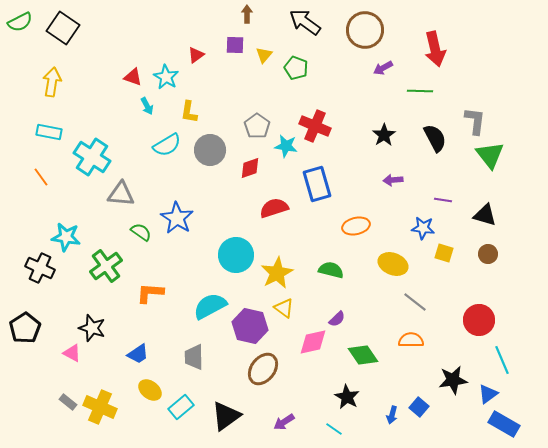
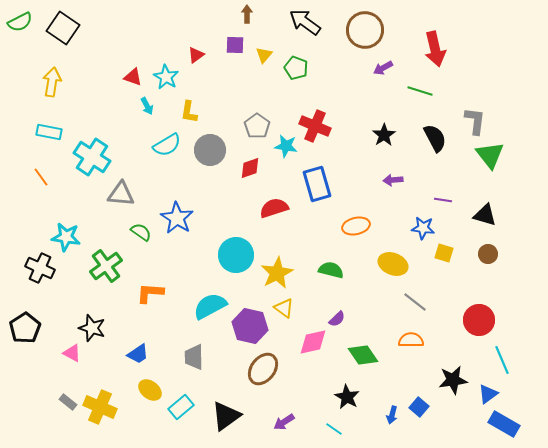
green line at (420, 91): rotated 15 degrees clockwise
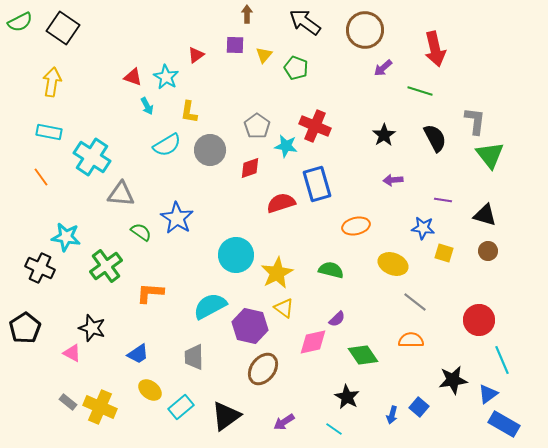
purple arrow at (383, 68): rotated 12 degrees counterclockwise
red semicircle at (274, 208): moved 7 px right, 5 px up
brown circle at (488, 254): moved 3 px up
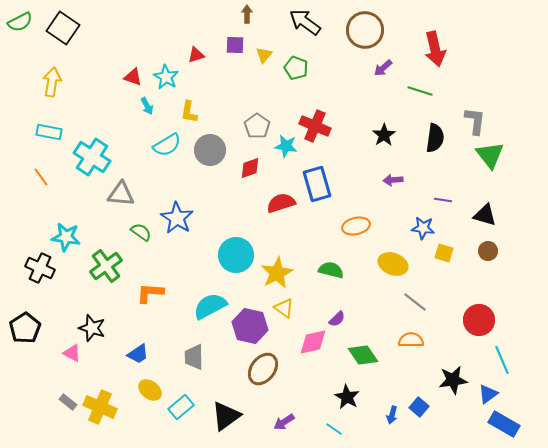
red triangle at (196, 55): rotated 18 degrees clockwise
black semicircle at (435, 138): rotated 36 degrees clockwise
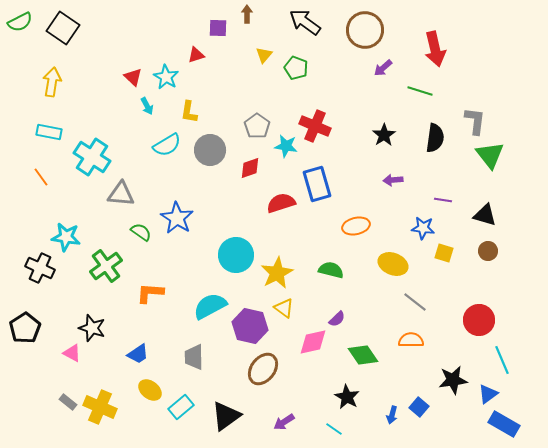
purple square at (235, 45): moved 17 px left, 17 px up
red triangle at (133, 77): rotated 24 degrees clockwise
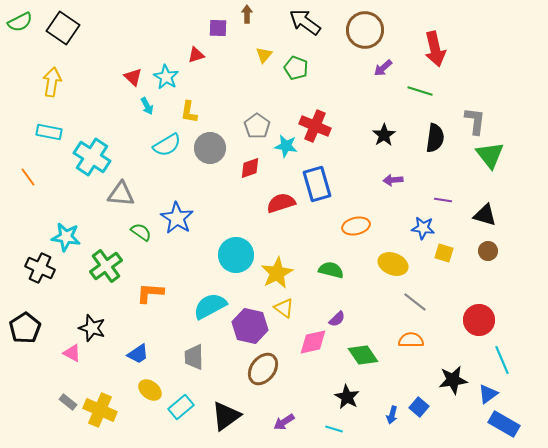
gray circle at (210, 150): moved 2 px up
orange line at (41, 177): moved 13 px left
yellow cross at (100, 407): moved 3 px down
cyan line at (334, 429): rotated 18 degrees counterclockwise
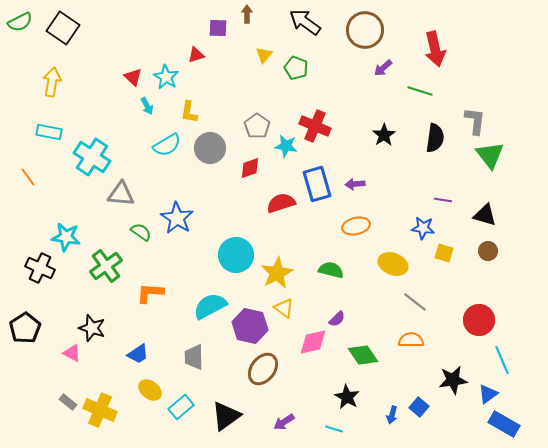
purple arrow at (393, 180): moved 38 px left, 4 px down
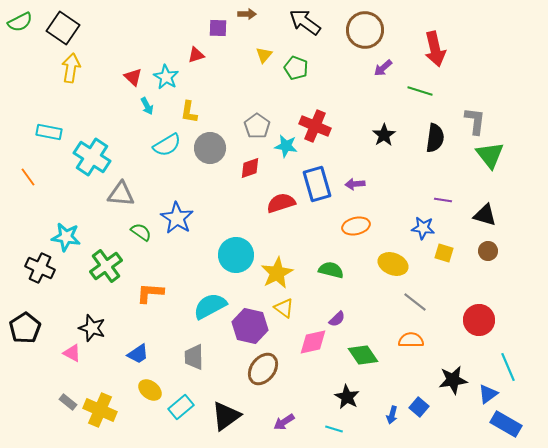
brown arrow at (247, 14): rotated 90 degrees clockwise
yellow arrow at (52, 82): moved 19 px right, 14 px up
cyan line at (502, 360): moved 6 px right, 7 px down
blue rectangle at (504, 424): moved 2 px right
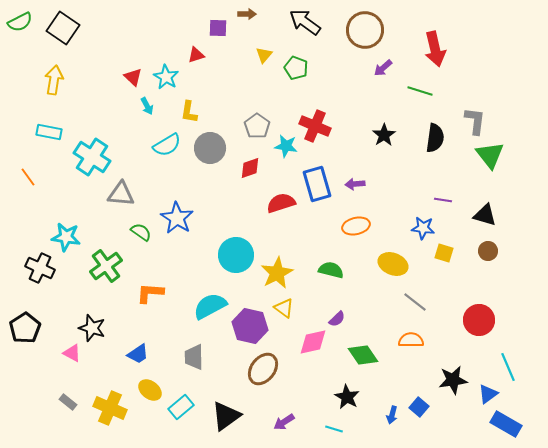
yellow arrow at (71, 68): moved 17 px left, 12 px down
yellow cross at (100, 410): moved 10 px right, 2 px up
